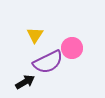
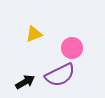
yellow triangle: moved 1 px left, 1 px up; rotated 36 degrees clockwise
purple semicircle: moved 12 px right, 13 px down
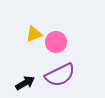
pink circle: moved 16 px left, 6 px up
black arrow: moved 1 px down
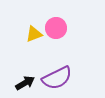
pink circle: moved 14 px up
purple semicircle: moved 3 px left, 3 px down
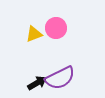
purple semicircle: moved 3 px right
black arrow: moved 12 px right
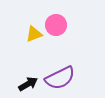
pink circle: moved 3 px up
black arrow: moved 9 px left, 1 px down
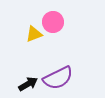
pink circle: moved 3 px left, 3 px up
purple semicircle: moved 2 px left
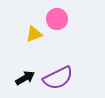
pink circle: moved 4 px right, 3 px up
black arrow: moved 3 px left, 6 px up
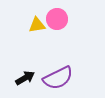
yellow triangle: moved 3 px right, 9 px up; rotated 12 degrees clockwise
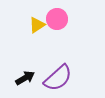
yellow triangle: rotated 24 degrees counterclockwise
purple semicircle: rotated 16 degrees counterclockwise
